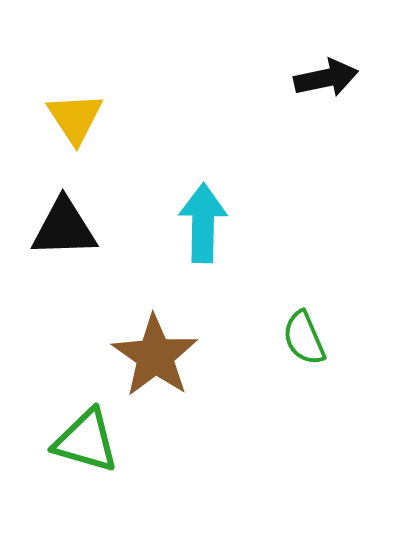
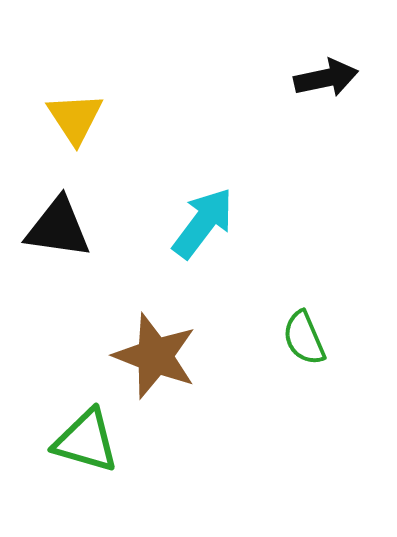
cyan arrow: rotated 36 degrees clockwise
black triangle: moved 6 px left; rotated 10 degrees clockwise
brown star: rotated 14 degrees counterclockwise
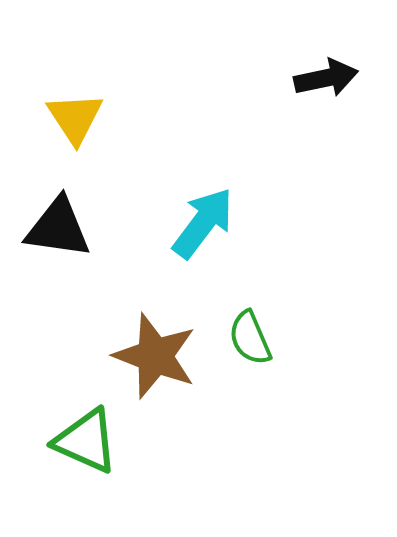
green semicircle: moved 54 px left
green triangle: rotated 8 degrees clockwise
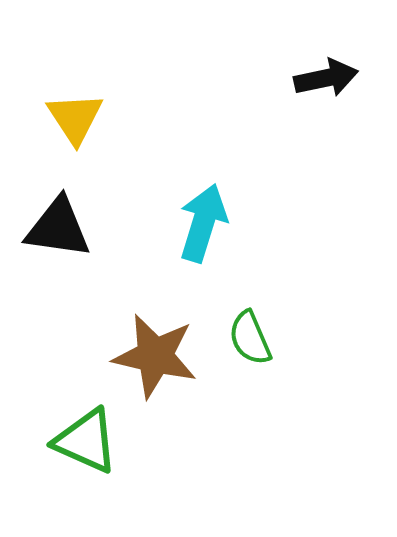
cyan arrow: rotated 20 degrees counterclockwise
brown star: rotated 8 degrees counterclockwise
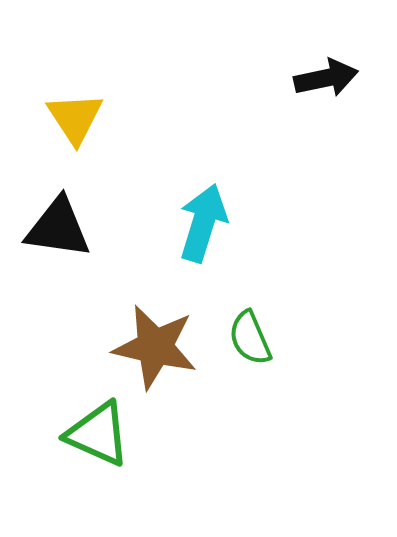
brown star: moved 9 px up
green triangle: moved 12 px right, 7 px up
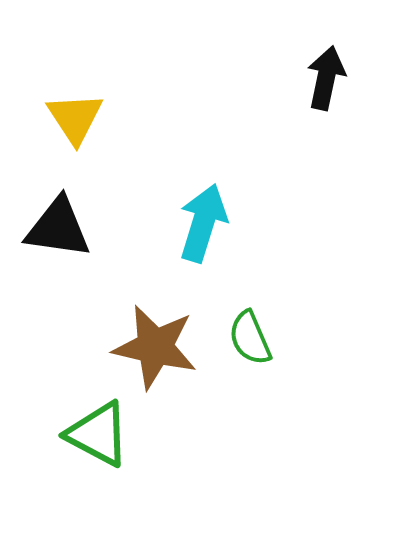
black arrow: rotated 66 degrees counterclockwise
green triangle: rotated 4 degrees clockwise
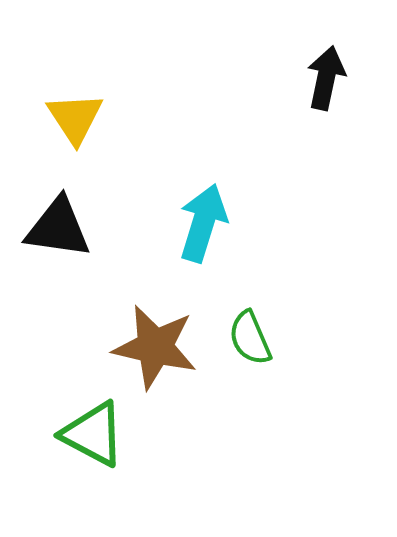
green triangle: moved 5 px left
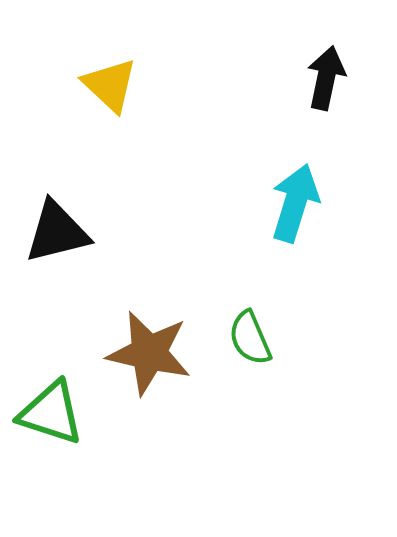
yellow triangle: moved 35 px right, 33 px up; rotated 14 degrees counterclockwise
cyan arrow: moved 92 px right, 20 px up
black triangle: moved 1 px left, 4 px down; rotated 22 degrees counterclockwise
brown star: moved 6 px left, 6 px down
green triangle: moved 42 px left, 21 px up; rotated 10 degrees counterclockwise
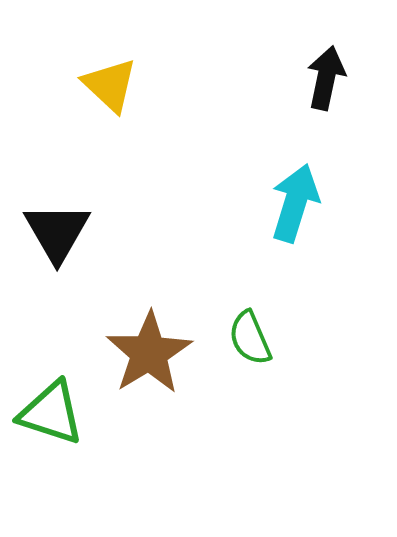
black triangle: rotated 46 degrees counterclockwise
brown star: rotated 28 degrees clockwise
